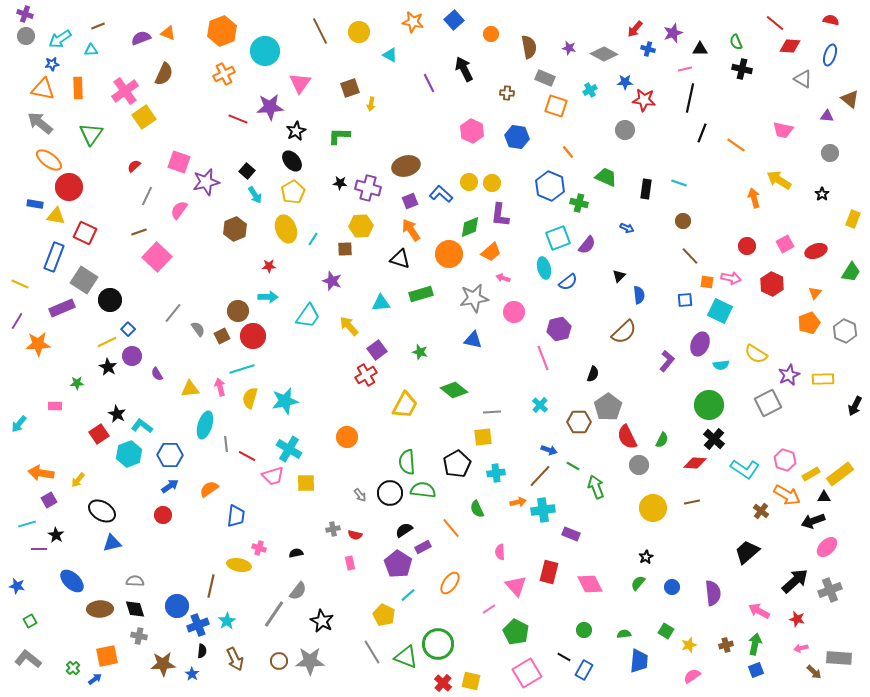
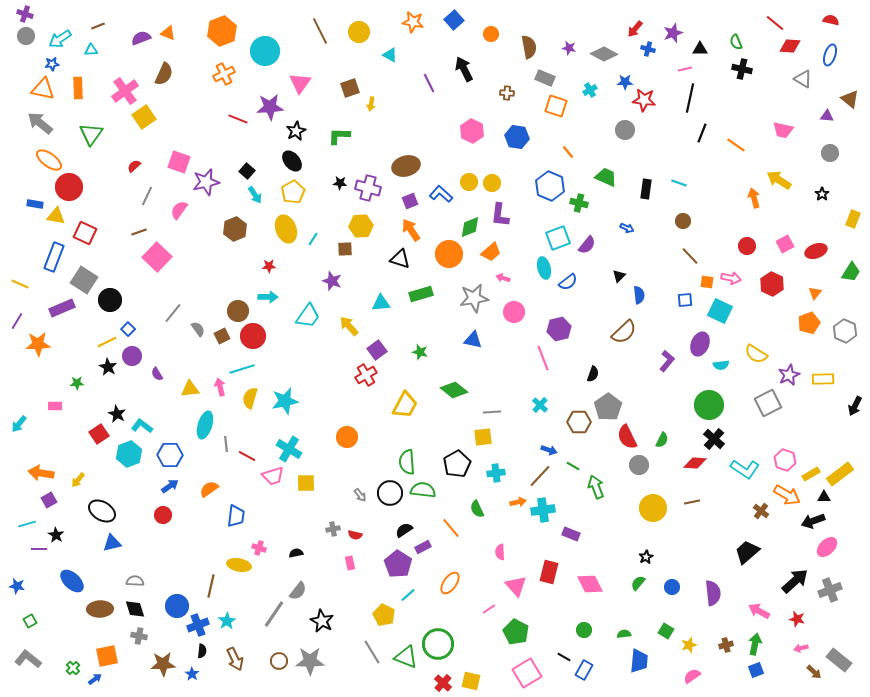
gray rectangle at (839, 658): moved 2 px down; rotated 35 degrees clockwise
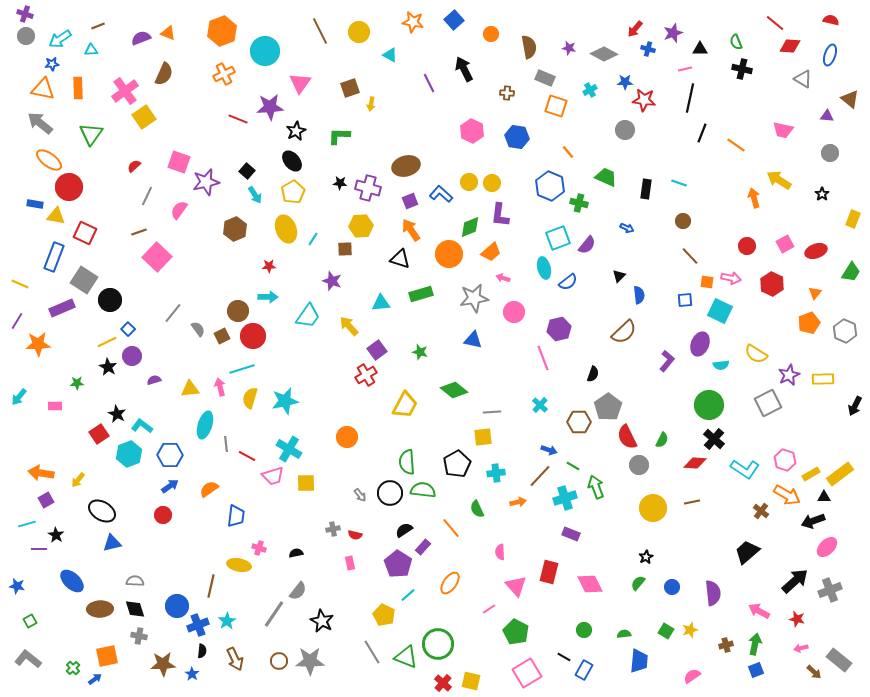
purple semicircle at (157, 374): moved 3 px left, 6 px down; rotated 104 degrees clockwise
cyan arrow at (19, 424): moved 27 px up
purple square at (49, 500): moved 3 px left
cyan cross at (543, 510): moved 22 px right, 12 px up; rotated 10 degrees counterclockwise
purple rectangle at (423, 547): rotated 21 degrees counterclockwise
yellow star at (689, 645): moved 1 px right, 15 px up
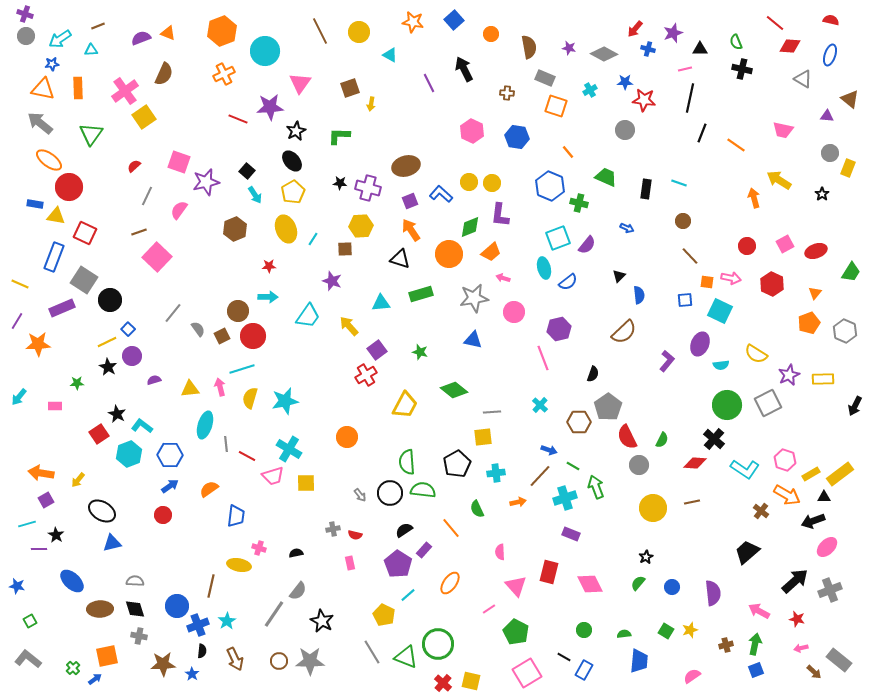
yellow rectangle at (853, 219): moved 5 px left, 51 px up
green circle at (709, 405): moved 18 px right
purple rectangle at (423, 547): moved 1 px right, 3 px down
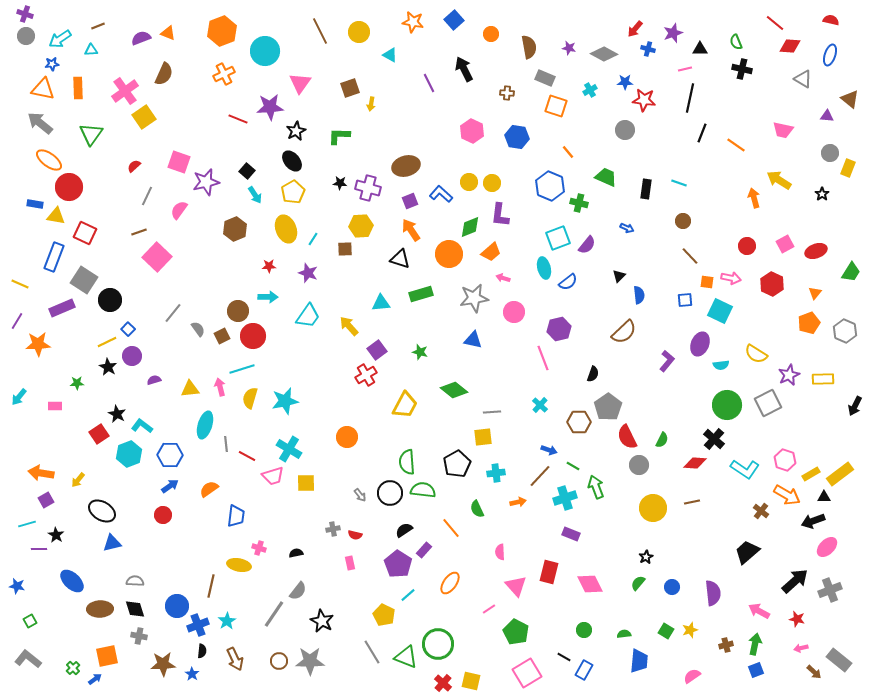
purple star at (332, 281): moved 24 px left, 8 px up
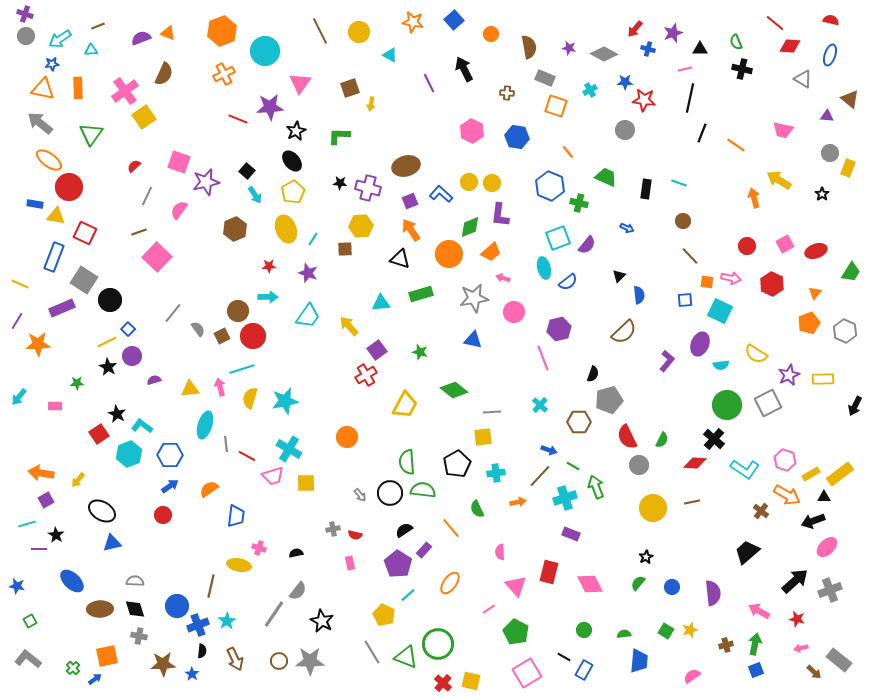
gray pentagon at (608, 407): moved 1 px right, 7 px up; rotated 20 degrees clockwise
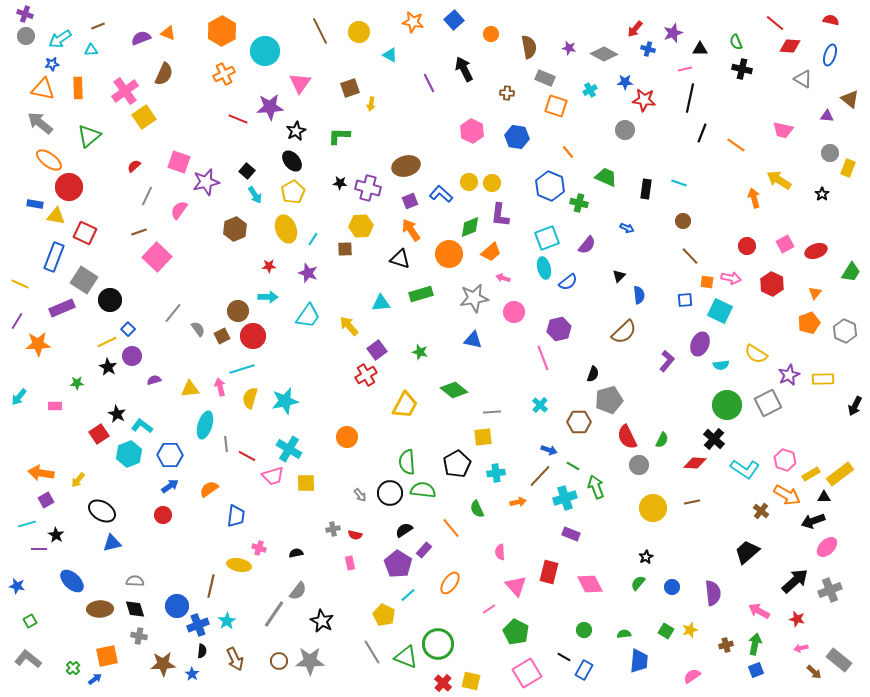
orange hexagon at (222, 31): rotated 8 degrees counterclockwise
green triangle at (91, 134): moved 2 px left, 2 px down; rotated 15 degrees clockwise
cyan square at (558, 238): moved 11 px left
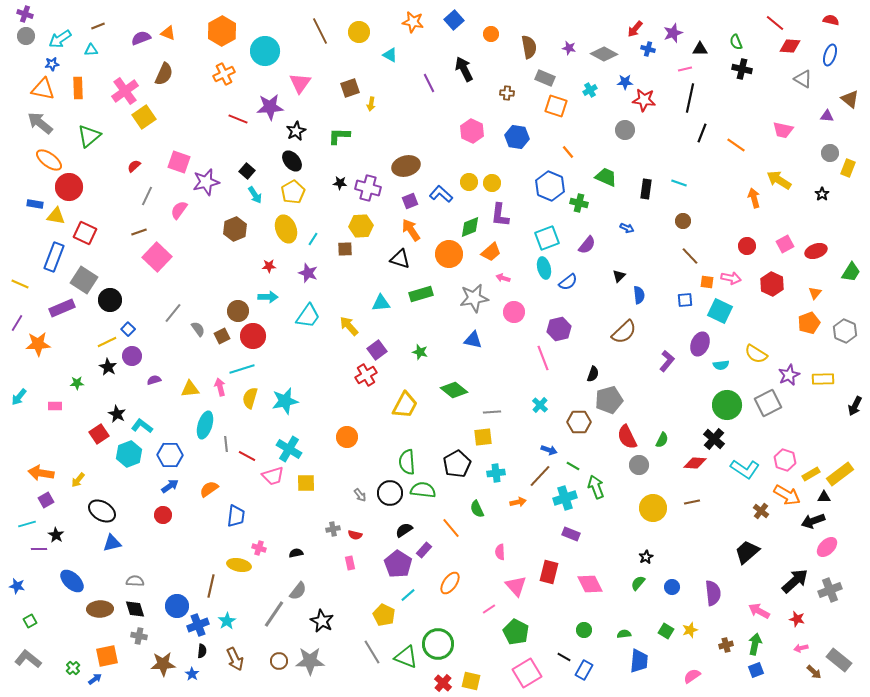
purple line at (17, 321): moved 2 px down
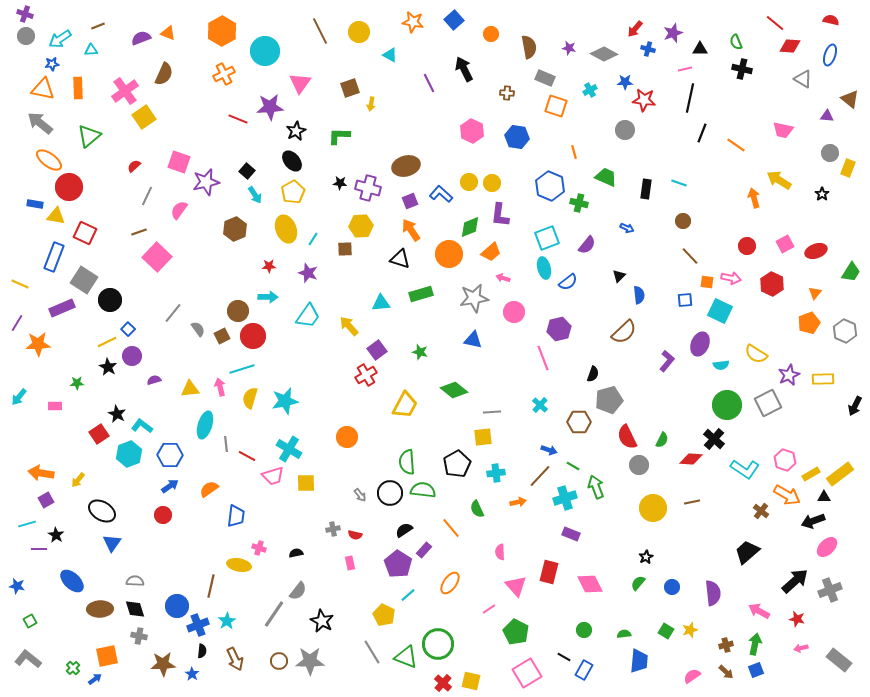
orange line at (568, 152): moved 6 px right; rotated 24 degrees clockwise
red diamond at (695, 463): moved 4 px left, 4 px up
blue triangle at (112, 543): rotated 42 degrees counterclockwise
brown arrow at (814, 672): moved 88 px left
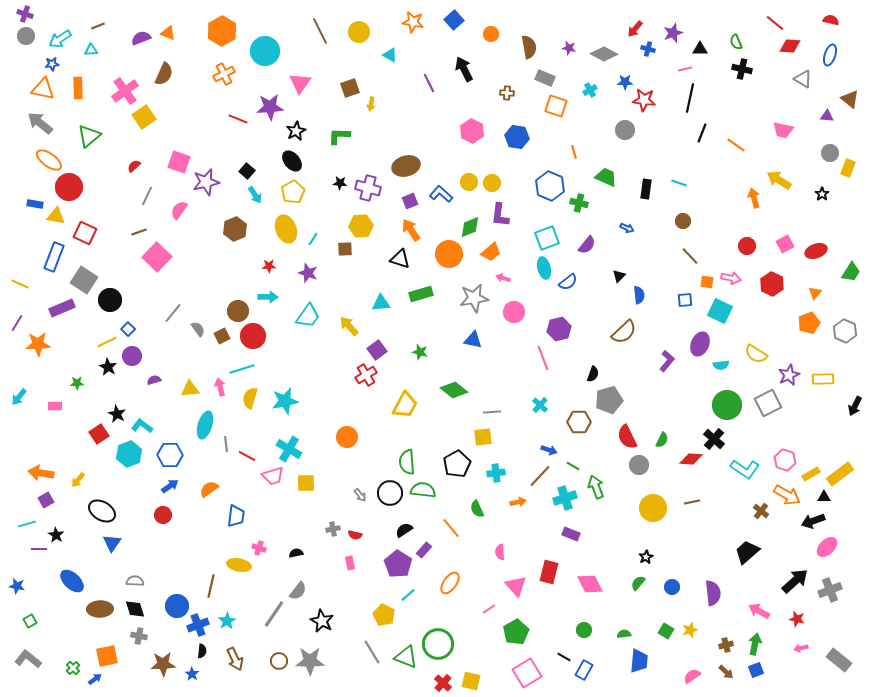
green pentagon at (516, 632): rotated 15 degrees clockwise
